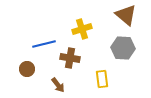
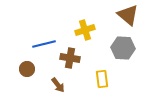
brown triangle: moved 2 px right
yellow cross: moved 3 px right, 1 px down
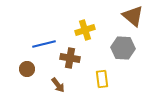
brown triangle: moved 5 px right, 1 px down
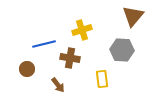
brown triangle: rotated 30 degrees clockwise
yellow cross: moved 3 px left
gray hexagon: moved 1 px left, 2 px down
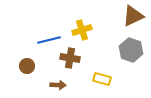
brown triangle: rotated 25 degrees clockwise
blue line: moved 5 px right, 4 px up
gray hexagon: moved 9 px right; rotated 15 degrees clockwise
brown circle: moved 3 px up
yellow rectangle: rotated 66 degrees counterclockwise
brown arrow: rotated 49 degrees counterclockwise
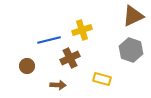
brown cross: rotated 36 degrees counterclockwise
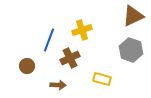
blue line: rotated 55 degrees counterclockwise
